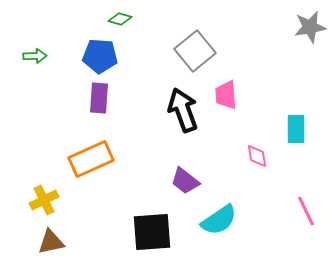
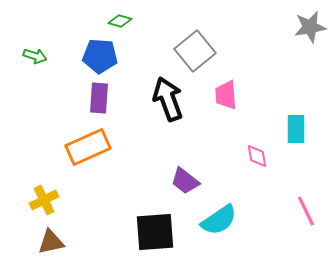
green diamond: moved 2 px down
green arrow: rotated 20 degrees clockwise
black arrow: moved 15 px left, 11 px up
orange rectangle: moved 3 px left, 12 px up
black square: moved 3 px right
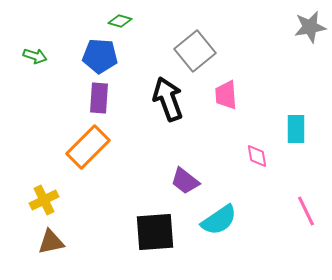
orange rectangle: rotated 21 degrees counterclockwise
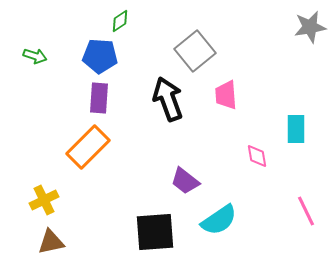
green diamond: rotated 50 degrees counterclockwise
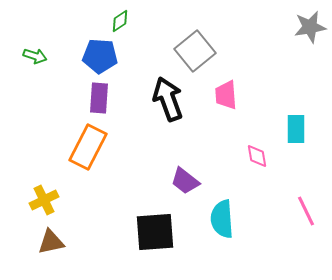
orange rectangle: rotated 18 degrees counterclockwise
cyan semicircle: moved 3 px right, 1 px up; rotated 120 degrees clockwise
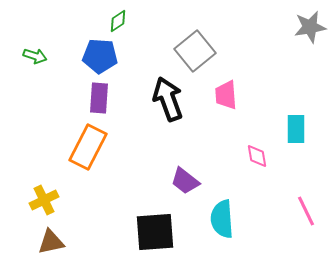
green diamond: moved 2 px left
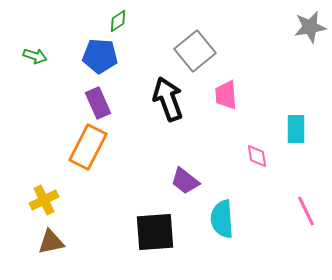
purple rectangle: moved 1 px left, 5 px down; rotated 28 degrees counterclockwise
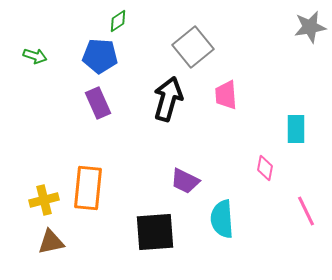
gray square: moved 2 px left, 4 px up
black arrow: rotated 36 degrees clockwise
orange rectangle: moved 41 px down; rotated 21 degrees counterclockwise
pink diamond: moved 8 px right, 12 px down; rotated 20 degrees clockwise
purple trapezoid: rotated 12 degrees counterclockwise
yellow cross: rotated 12 degrees clockwise
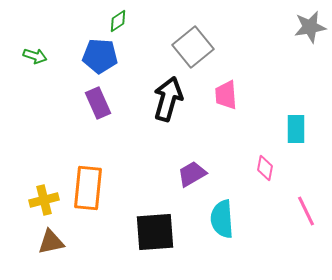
purple trapezoid: moved 7 px right, 7 px up; rotated 124 degrees clockwise
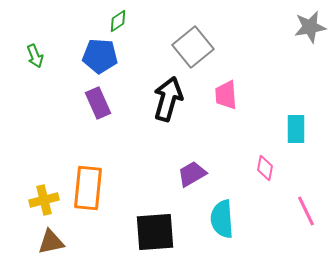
green arrow: rotated 50 degrees clockwise
